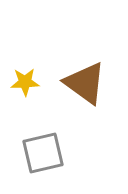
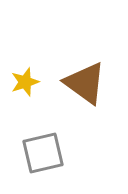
yellow star: rotated 16 degrees counterclockwise
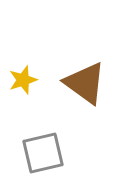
yellow star: moved 2 px left, 2 px up
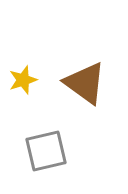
gray square: moved 3 px right, 2 px up
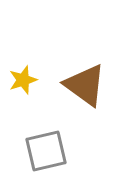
brown triangle: moved 2 px down
